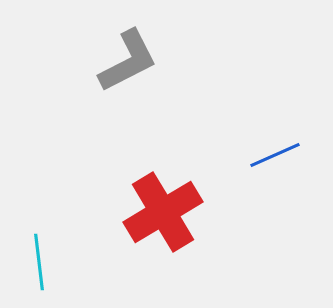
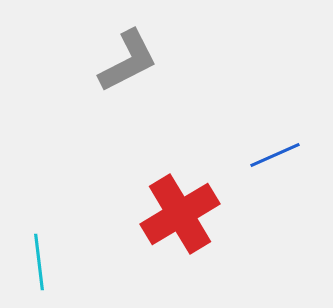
red cross: moved 17 px right, 2 px down
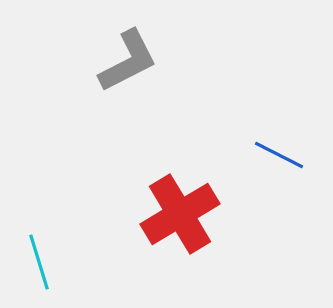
blue line: moved 4 px right; rotated 51 degrees clockwise
cyan line: rotated 10 degrees counterclockwise
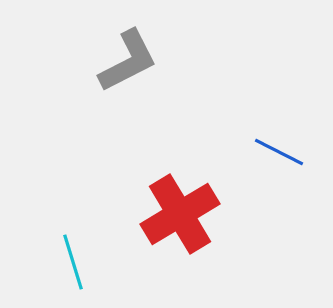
blue line: moved 3 px up
cyan line: moved 34 px right
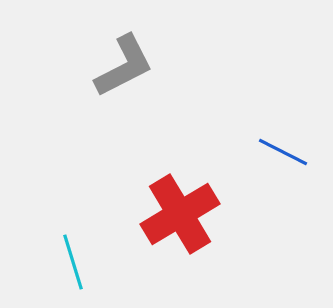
gray L-shape: moved 4 px left, 5 px down
blue line: moved 4 px right
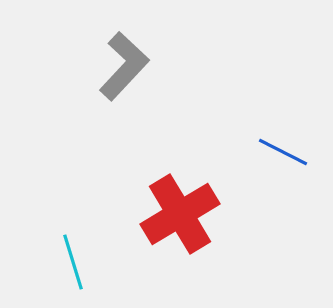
gray L-shape: rotated 20 degrees counterclockwise
